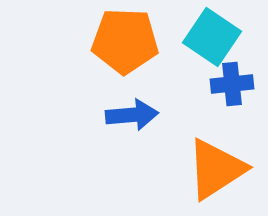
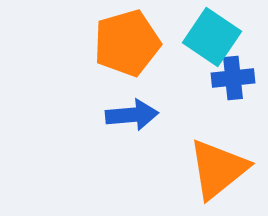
orange pentagon: moved 2 px right, 2 px down; rotated 18 degrees counterclockwise
blue cross: moved 1 px right, 6 px up
orange triangle: moved 2 px right; rotated 6 degrees counterclockwise
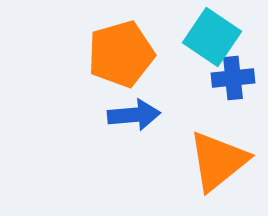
orange pentagon: moved 6 px left, 11 px down
blue arrow: moved 2 px right
orange triangle: moved 8 px up
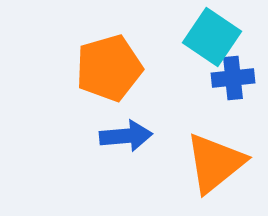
orange pentagon: moved 12 px left, 14 px down
blue arrow: moved 8 px left, 21 px down
orange triangle: moved 3 px left, 2 px down
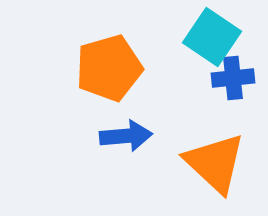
orange triangle: rotated 38 degrees counterclockwise
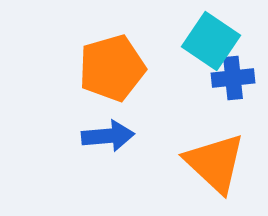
cyan square: moved 1 px left, 4 px down
orange pentagon: moved 3 px right
blue arrow: moved 18 px left
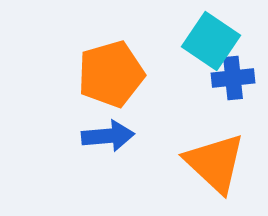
orange pentagon: moved 1 px left, 6 px down
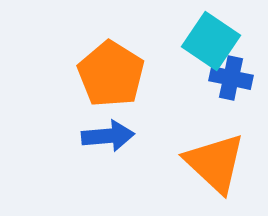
orange pentagon: rotated 24 degrees counterclockwise
blue cross: moved 2 px left; rotated 18 degrees clockwise
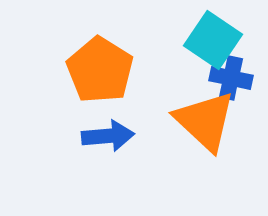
cyan square: moved 2 px right, 1 px up
orange pentagon: moved 11 px left, 4 px up
orange triangle: moved 10 px left, 42 px up
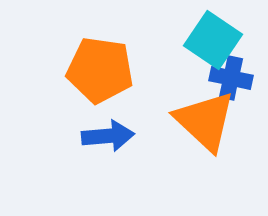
orange pentagon: rotated 24 degrees counterclockwise
